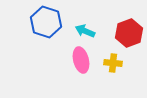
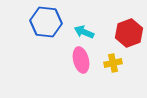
blue hexagon: rotated 12 degrees counterclockwise
cyan arrow: moved 1 px left, 1 px down
yellow cross: rotated 18 degrees counterclockwise
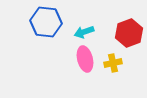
cyan arrow: rotated 42 degrees counterclockwise
pink ellipse: moved 4 px right, 1 px up
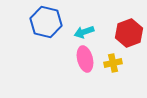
blue hexagon: rotated 8 degrees clockwise
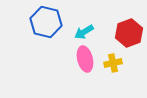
cyan arrow: rotated 12 degrees counterclockwise
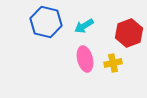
cyan arrow: moved 6 px up
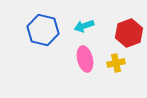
blue hexagon: moved 3 px left, 8 px down
cyan arrow: rotated 12 degrees clockwise
yellow cross: moved 3 px right
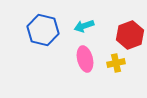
red hexagon: moved 1 px right, 2 px down
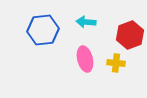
cyan arrow: moved 2 px right, 4 px up; rotated 24 degrees clockwise
blue hexagon: rotated 20 degrees counterclockwise
yellow cross: rotated 18 degrees clockwise
